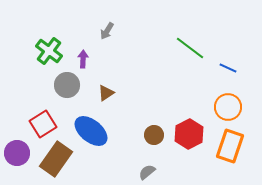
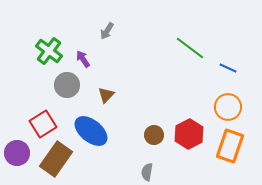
purple arrow: rotated 36 degrees counterclockwise
brown triangle: moved 2 px down; rotated 12 degrees counterclockwise
gray semicircle: rotated 42 degrees counterclockwise
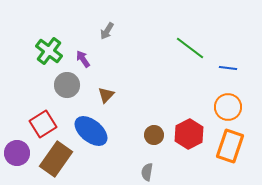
blue line: rotated 18 degrees counterclockwise
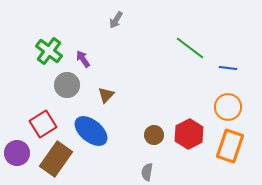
gray arrow: moved 9 px right, 11 px up
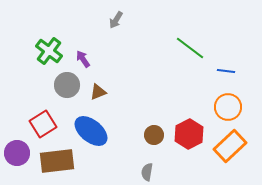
blue line: moved 2 px left, 3 px down
brown triangle: moved 8 px left, 3 px up; rotated 24 degrees clockwise
orange rectangle: rotated 28 degrees clockwise
brown rectangle: moved 1 px right, 2 px down; rotated 48 degrees clockwise
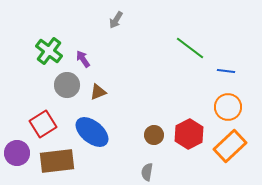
blue ellipse: moved 1 px right, 1 px down
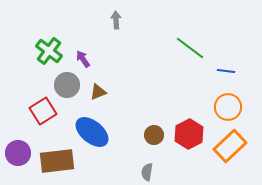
gray arrow: rotated 144 degrees clockwise
red square: moved 13 px up
purple circle: moved 1 px right
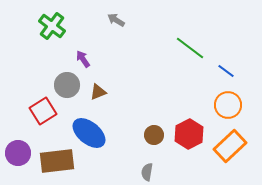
gray arrow: rotated 54 degrees counterclockwise
green cross: moved 3 px right, 25 px up
blue line: rotated 30 degrees clockwise
orange circle: moved 2 px up
blue ellipse: moved 3 px left, 1 px down
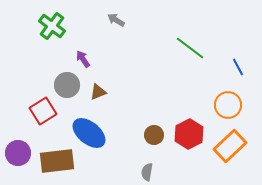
blue line: moved 12 px right, 4 px up; rotated 24 degrees clockwise
